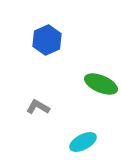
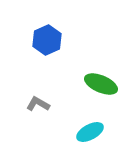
gray L-shape: moved 3 px up
cyan ellipse: moved 7 px right, 10 px up
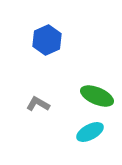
green ellipse: moved 4 px left, 12 px down
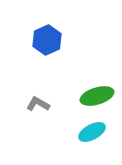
green ellipse: rotated 40 degrees counterclockwise
cyan ellipse: moved 2 px right
